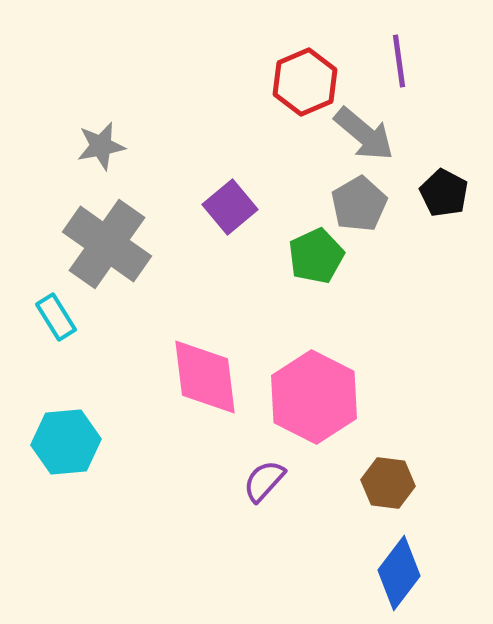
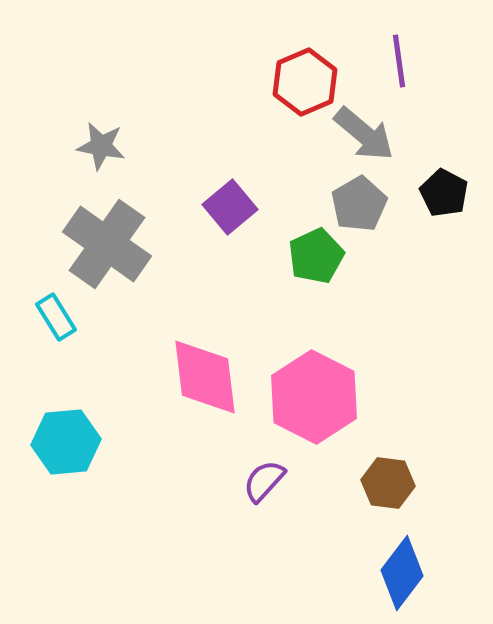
gray star: rotated 21 degrees clockwise
blue diamond: moved 3 px right
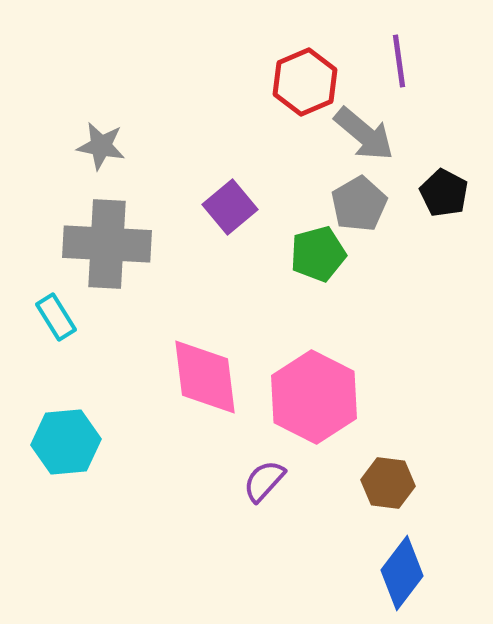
gray cross: rotated 32 degrees counterclockwise
green pentagon: moved 2 px right, 2 px up; rotated 10 degrees clockwise
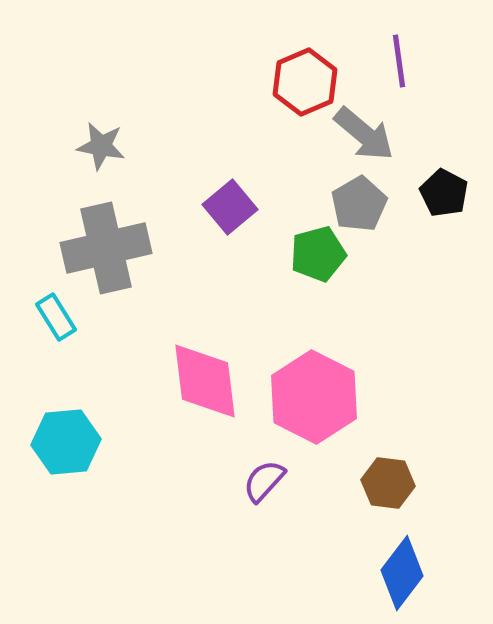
gray cross: moved 1 px left, 4 px down; rotated 16 degrees counterclockwise
pink diamond: moved 4 px down
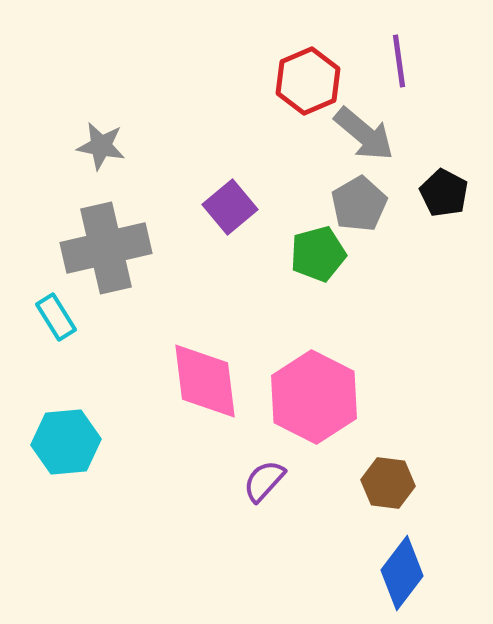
red hexagon: moved 3 px right, 1 px up
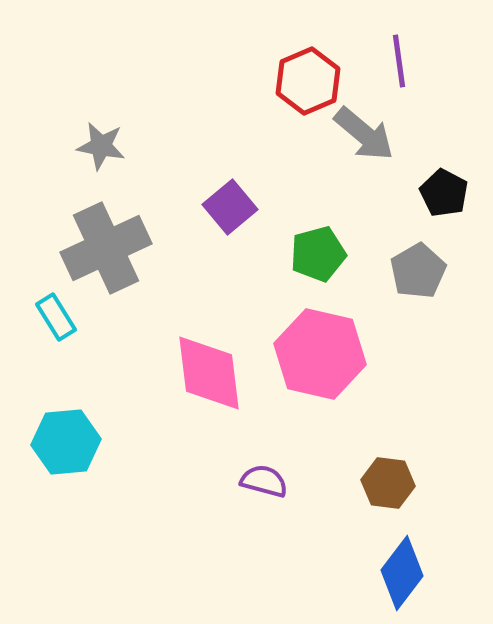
gray pentagon: moved 59 px right, 67 px down
gray cross: rotated 12 degrees counterclockwise
pink diamond: moved 4 px right, 8 px up
pink hexagon: moved 6 px right, 43 px up; rotated 14 degrees counterclockwise
purple semicircle: rotated 63 degrees clockwise
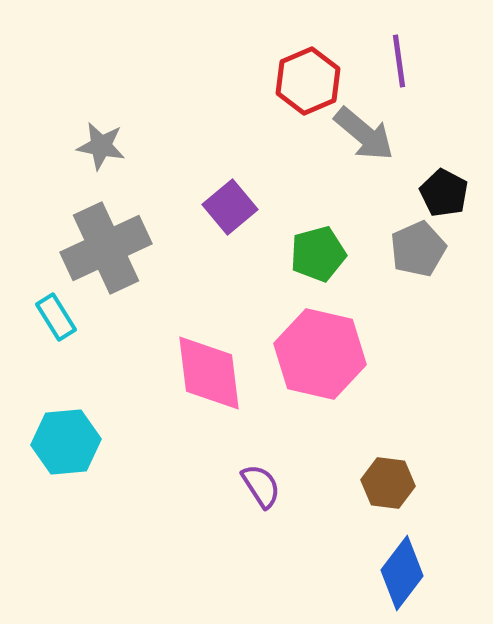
gray pentagon: moved 22 px up; rotated 6 degrees clockwise
purple semicircle: moved 3 px left, 5 px down; rotated 42 degrees clockwise
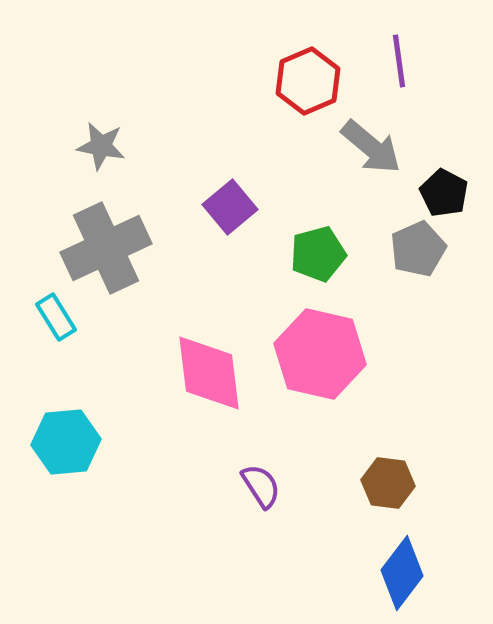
gray arrow: moved 7 px right, 13 px down
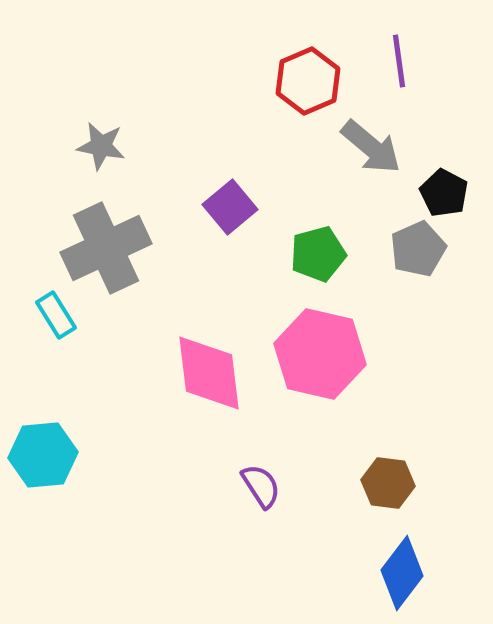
cyan rectangle: moved 2 px up
cyan hexagon: moved 23 px left, 13 px down
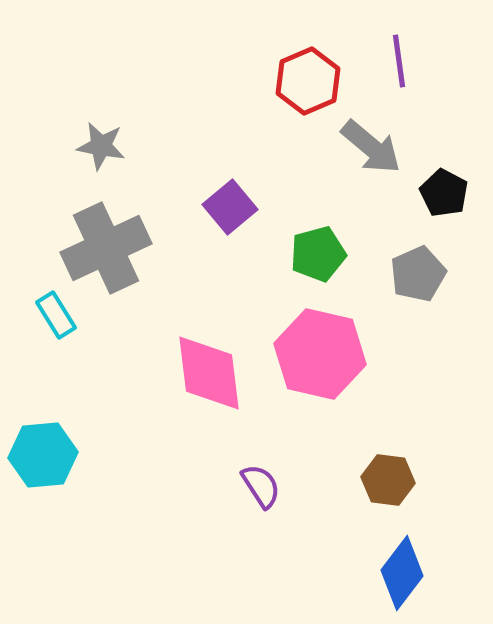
gray pentagon: moved 25 px down
brown hexagon: moved 3 px up
